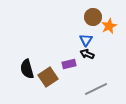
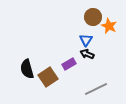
orange star: rotated 21 degrees counterclockwise
purple rectangle: rotated 16 degrees counterclockwise
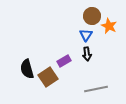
brown circle: moved 1 px left, 1 px up
blue triangle: moved 5 px up
black arrow: rotated 120 degrees counterclockwise
purple rectangle: moved 5 px left, 3 px up
gray line: rotated 15 degrees clockwise
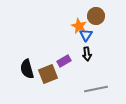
brown circle: moved 4 px right
orange star: moved 30 px left
brown square: moved 3 px up; rotated 12 degrees clockwise
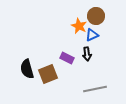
blue triangle: moved 6 px right; rotated 32 degrees clockwise
purple rectangle: moved 3 px right, 3 px up; rotated 56 degrees clockwise
gray line: moved 1 px left
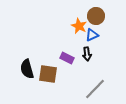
brown square: rotated 30 degrees clockwise
gray line: rotated 35 degrees counterclockwise
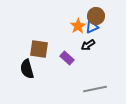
orange star: moved 1 px left; rotated 14 degrees clockwise
blue triangle: moved 8 px up
black arrow: moved 1 px right, 9 px up; rotated 64 degrees clockwise
purple rectangle: rotated 16 degrees clockwise
brown square: moved 9 px left, 25 px up
gray line: rotated 35 degrees clockwise
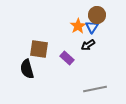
brown circle: moved 1 px right, 1 px up
blue triangle: rotated 32 degrees counterclockwise
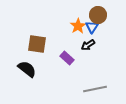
brown circle: moved 1 px right
brown square: moved 2 px left, 5 px up
black semicircle: rotated 144 degrees clockwise
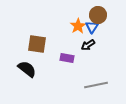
purple rectangle: rotated 32 degrees counterclockwise
gray line: moved 1 px right, 4 px up
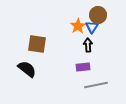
black arrow: rotated 120 degrees clockwise
purple rectangle: moved 16 px right, 9 px down; rotated 16 degrees counterclockwise
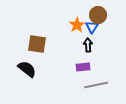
orange star: moved 1 px left, 1 px up
